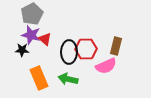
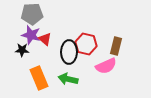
gray pentagon: rotated 25 degrees clockwise
red hexagon: moved 5 px up; rotated 15 degrees clockwise
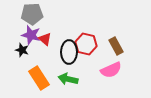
brown rectangle: rotated 42 degrees counterclockwise
black star: rotated 16 degrees clockwise
pink semicircle: moved 5 px right, 4 px down
orange rectangle: rotated 10 degrees counterclockwise
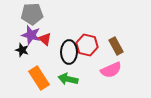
red hexagon: moved 1 px right, 1 px down
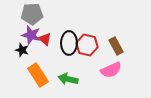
black ellipse: moved 9 px up
orange rectangle: moved 1 px left, 3 px up
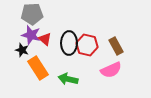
orange rectangle: moved 7 px up
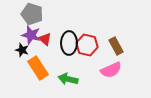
gray pentagon: rotated 20 degrees clockwise
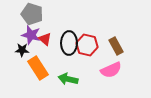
black star: rotated 16 degrees counterclockwise
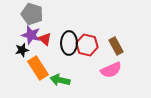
black star: rotated 16 degrees counterclockwise
green arrow: moved 8 px left, 1 px down
